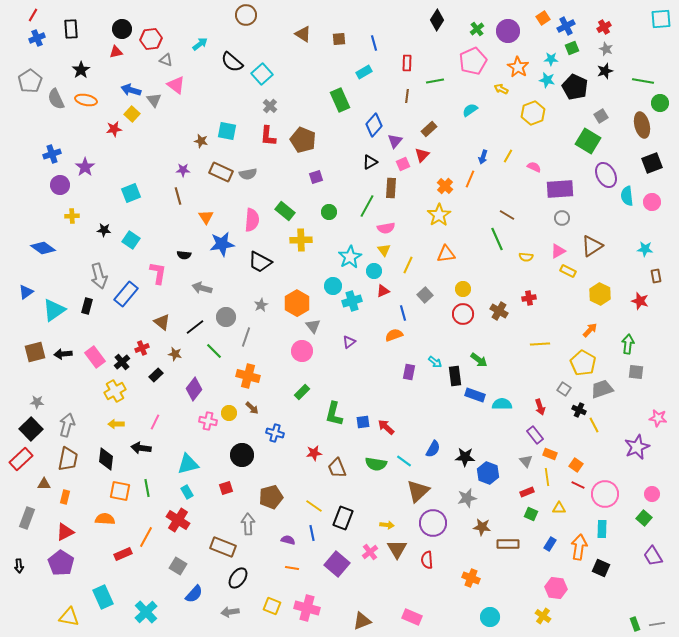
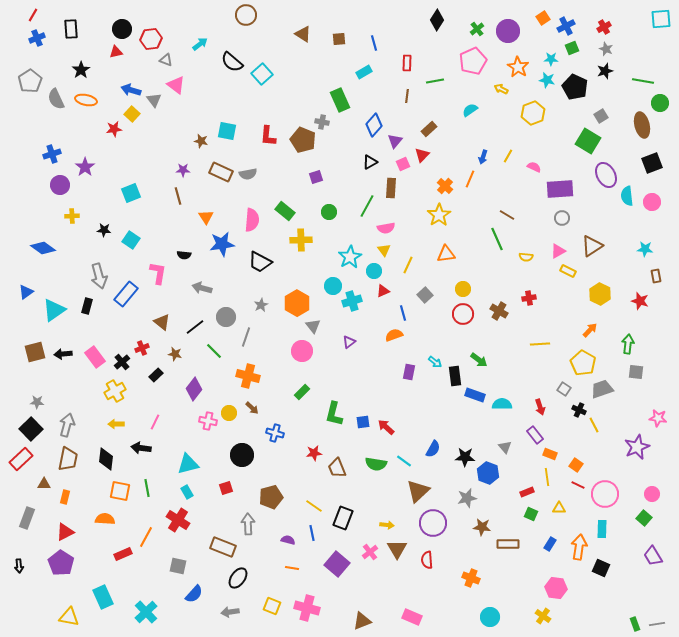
gray cross at (270, 106): moved 52 px right, 16 px down; rotated 32 degrees counterclockwise
gray triangle at (526, 461): moved 21 px left, 14 px up
gray square at (178, 566): rotated 18 degrees counterclockwise
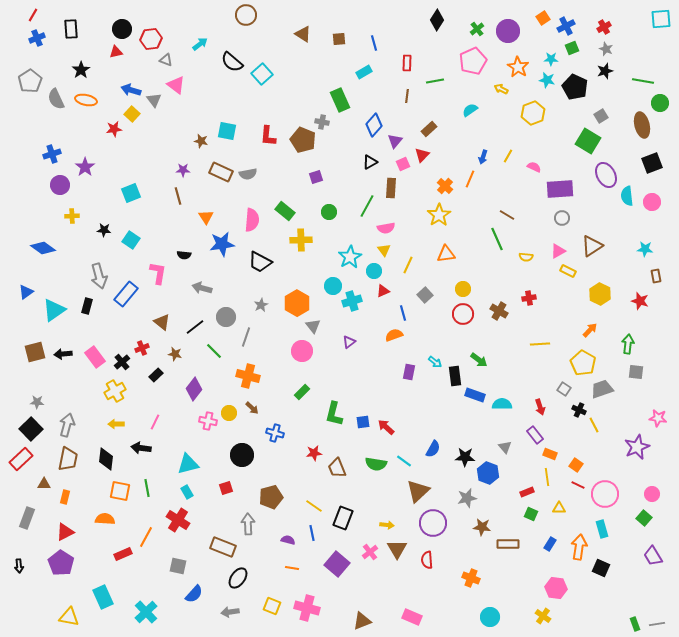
cyan rectangle at (602, 529): rotated 18 degrees counterclockwise
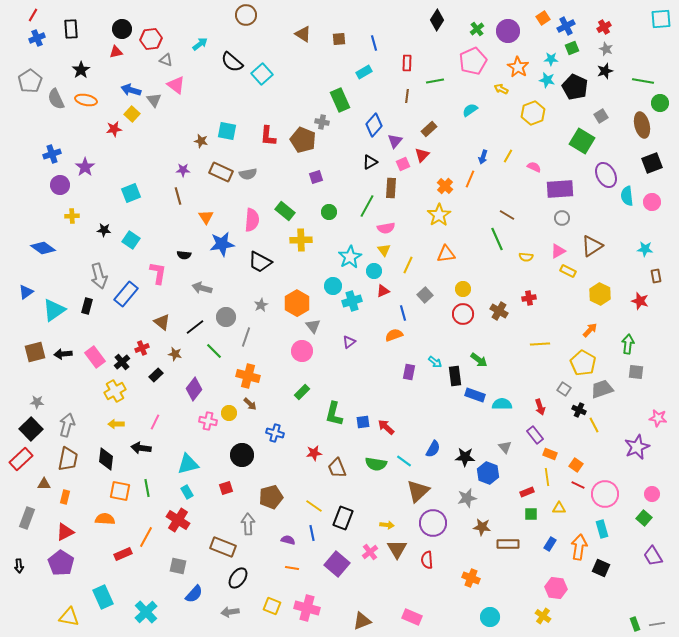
green square at (588, 141): moved 6 px left
brown arrow at (252, 408): moved 2 px left, 4 px up
green square at (531, 514): rotated 24 degrees counterclockwise
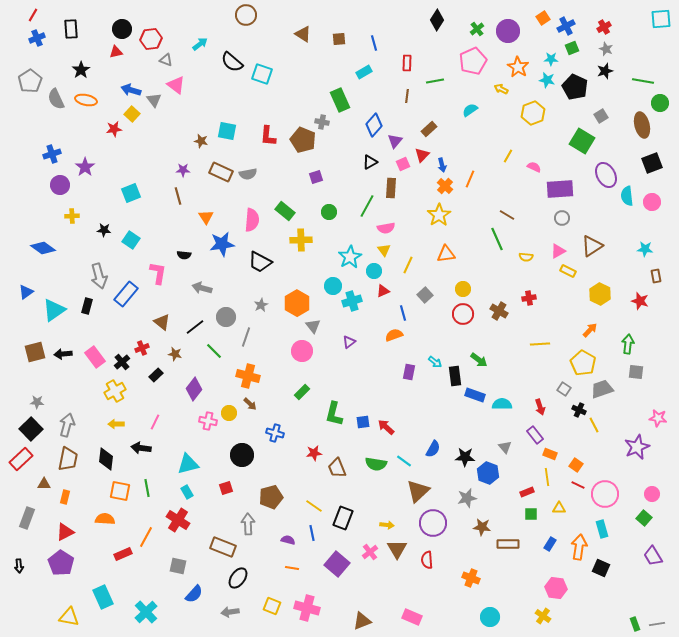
cyan square at (262, 74): rotated 30 degrees counterclockwise
blue arrow at (483, 157): moved 41 px left, 8 px down; rotated 32 degrees counterclockwise
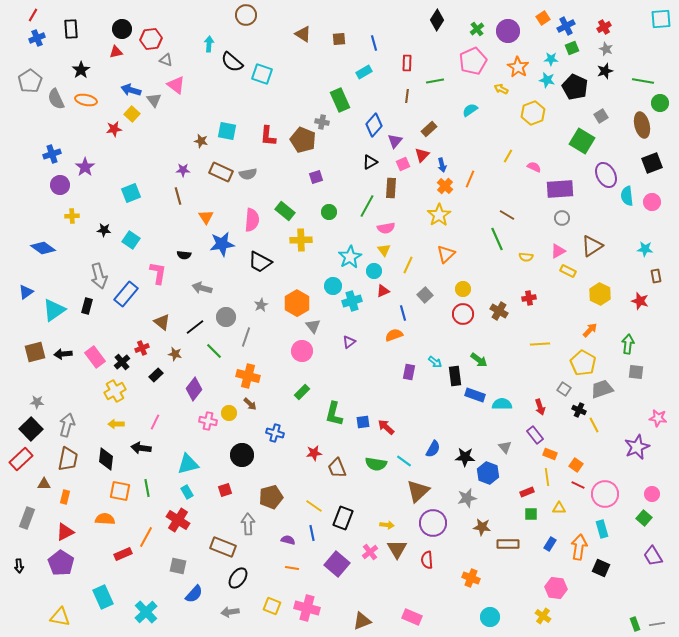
cyan arrow at (200, 44): moved 9 px right; rotated 49 degrees counterclockwise
orange triangle at (446, 254): rotated 36 degrees counterclockwise
red square at (226, 488): moved 1 px left, 2 px down
yellow triangle at (69, 617): moved 9 px left
